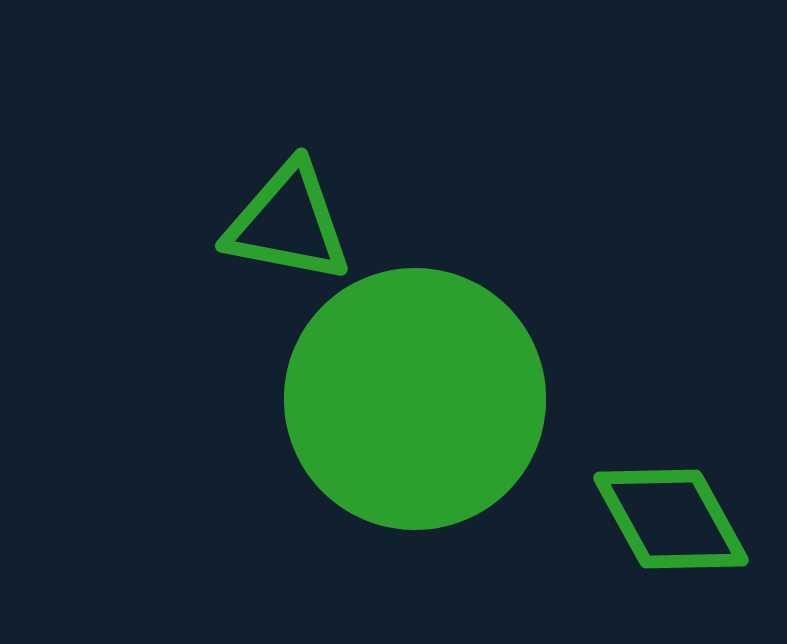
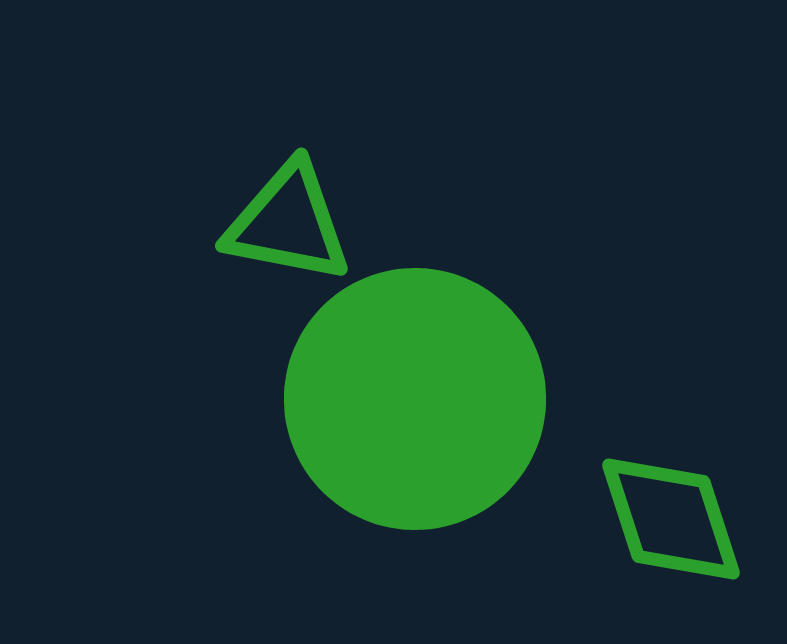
green diamond: rotated 11 degrees clockwise
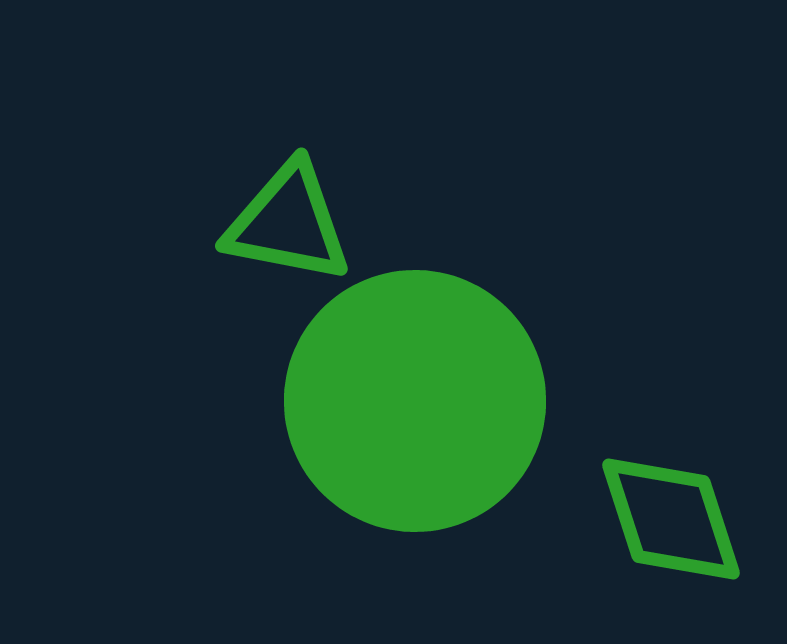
green circle: moved 2 px down
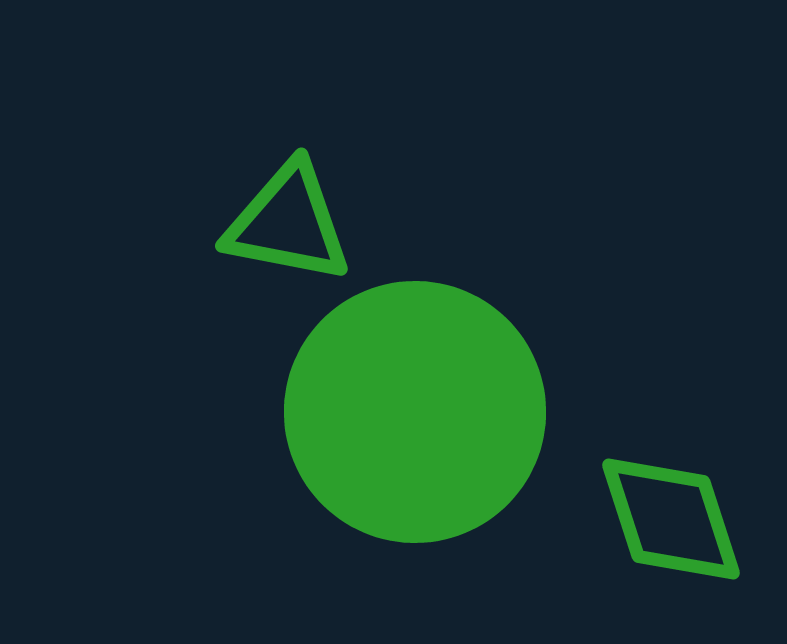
green circle: moved 11 px down
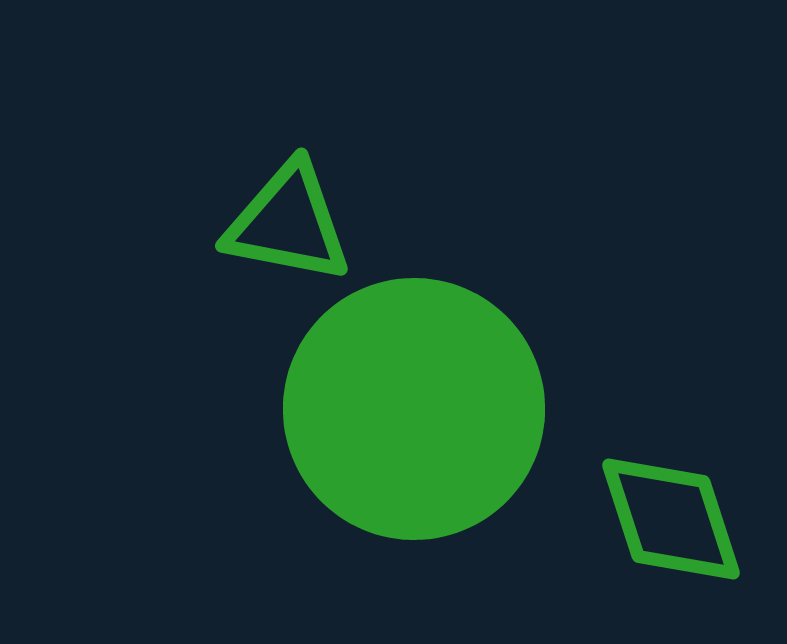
green circle: moved 1 px left, 3 px up
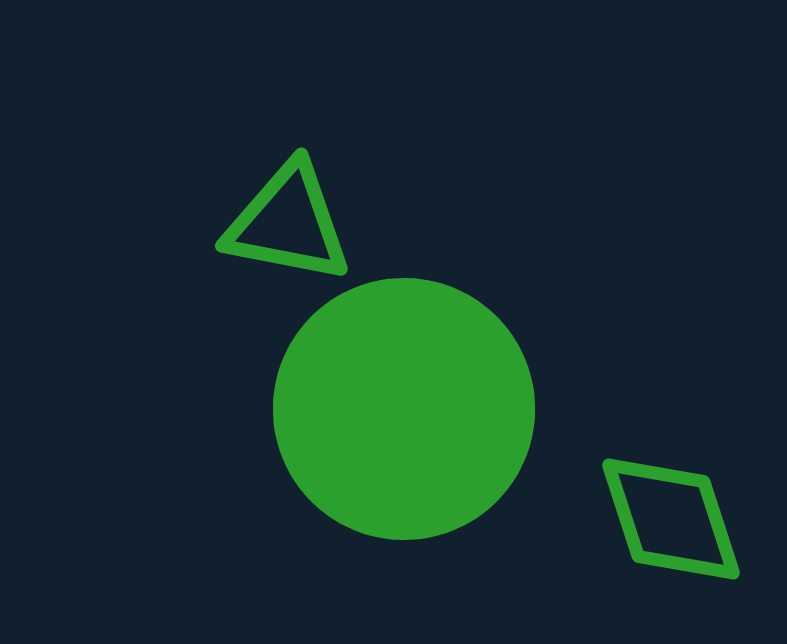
green circle: moved 10 px left
